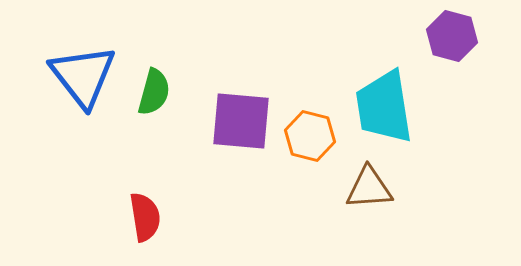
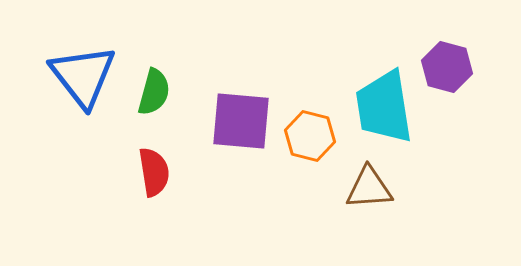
purple hexagon: moved 5 px left, 31 px down
red semicircle: moved 9 px right, 45 px up
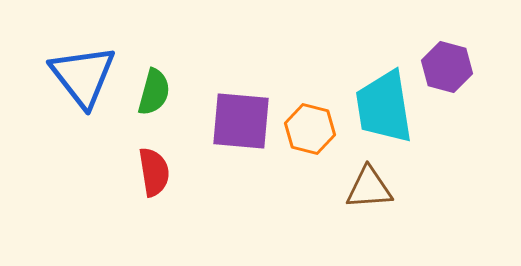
orange hexagon: moved 7 px up
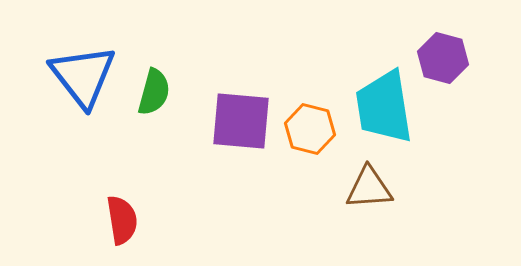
purple hexagon: moved 4 px left, 9 px up
red semicircle: moved 32 px left, 48 px down
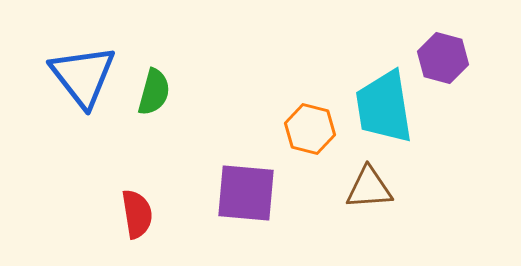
purple square: moved 5 px right, 72 px down
red semicircle: moved 15 px right, 6 px up
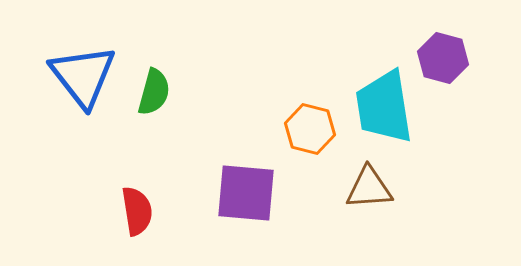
red semicircle: moved 3 px up
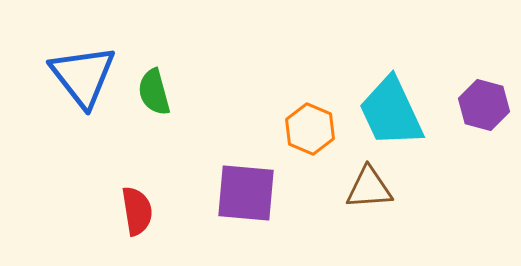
purple hexagon: moved 41 px right, 47 px down
green semicircle: rotated 150 degrees clockwise
cyan trapezoid: moved 7 px right, 5 px down; rotated 16 degrees counterclockwise
orange hexagon: rotated 9 degrees clockwise
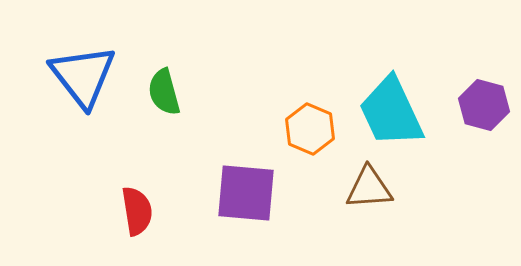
green semicircle: moved 10 px right
